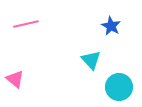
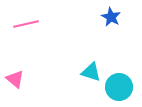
blue star: moved 9 px up
cyan triangle: moved 12 px down; rotated 30 degrees counterclockwise
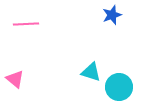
blue star: moved 1 px right, 2 px up; rotated 24 degrees clockwise
pink line: rotated 10 degrees clockwise
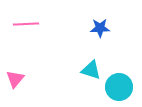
blue star: moved 12 px left, 13 px down; rotated 18 degrees clockwise
cyan triangle: moved 2 px up
pink triangle: rotated 30 degrees clockwise
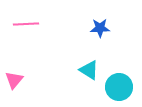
cyan triangle: moved 2 px left; rotated 15 degrees clockwise
pink triangle: moved 1 px left, 1 px down
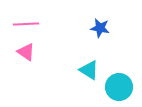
blue star: rotated 12 degrees clockwise
pink triangle: moved 12 px right, 28 px up; rotated 36 degrees counterclockwise
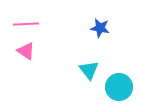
pink triangle: moved 1 px up
cyan triangle: rotated 20 degrees clockwise
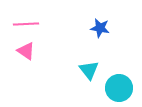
cyan circle: moved 1 px down
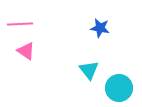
pink line: moved 6 px left
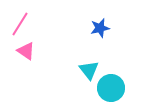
pink line: rotated 55 degrees counterclockwise
blue star: rotated 24 degrees counterclockwise
cyan circle: moved 8 px left
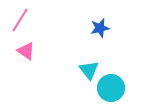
pink line: moved 4 px up
